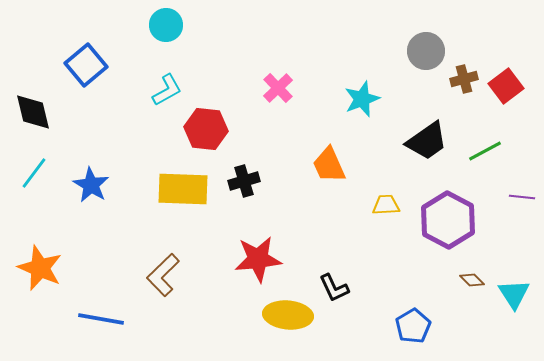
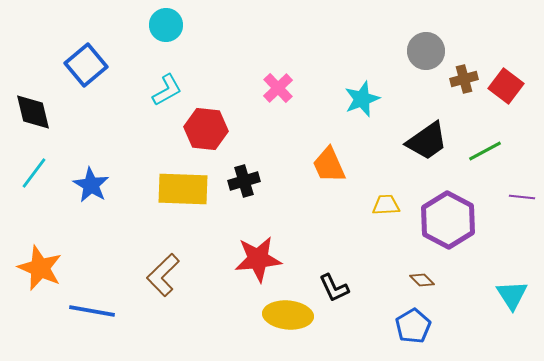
red square: rotated 16 degrees counterclockwise
brown diamond: moved 50 px left
cyan triangle: moved 2 px left, 1 px down
blue line: moved 9 px left, 8 px up
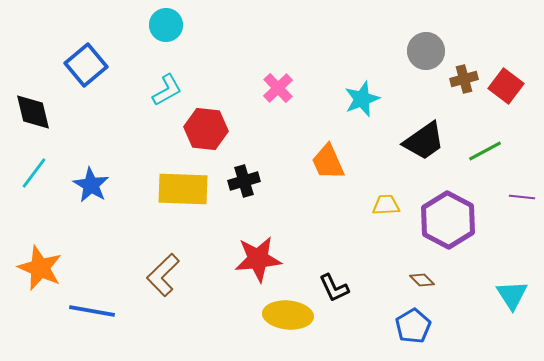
black trapezoid: moved 3 px left
orange trapezoid: moved 1 px left, 3 px up
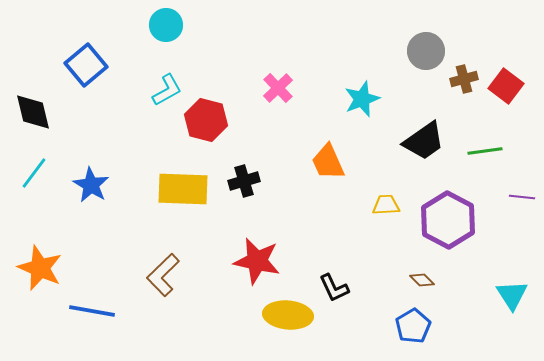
red hexagon: moved 9 px up; rotated 9 degrees clockwise
green line: rotated 20 degrees clockwise
red star: moved 1 px left, 2 px down; rotated 18 degrees clockwise
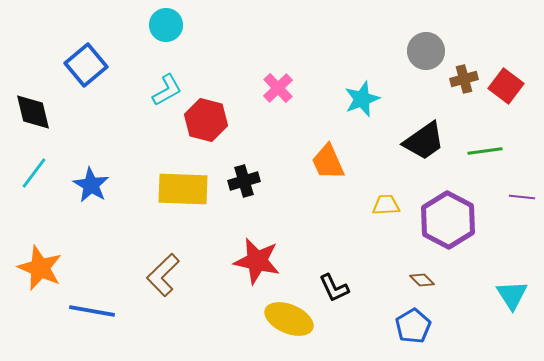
yellow ellipse: moved 1 px right, 4 px down; rotated 18 degrees clockwise
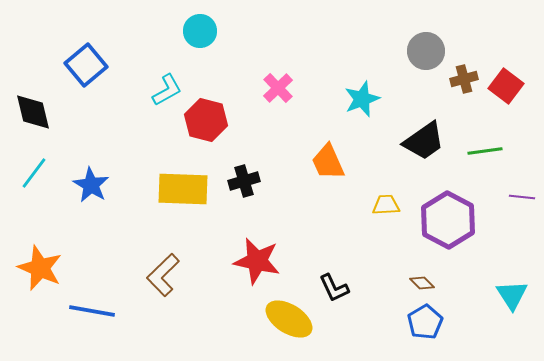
cyan circle: moved 34 px right, 6 px down
brown diamond: moved 3 px down
yellow ellipse: rotated 9 degrees clockwise
blue pentagon: moved 12 px right, 4 px up
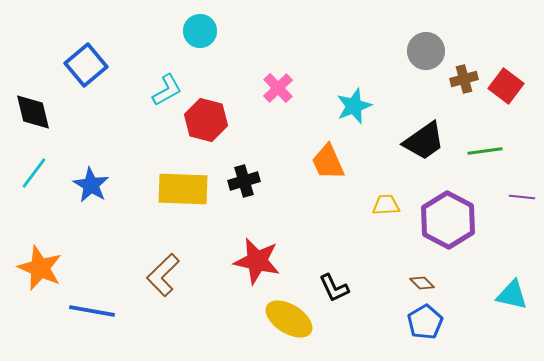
cyan star: moved 8 px left, 7 px down
cyan triangle: rotated 44 degrees counterclockwise
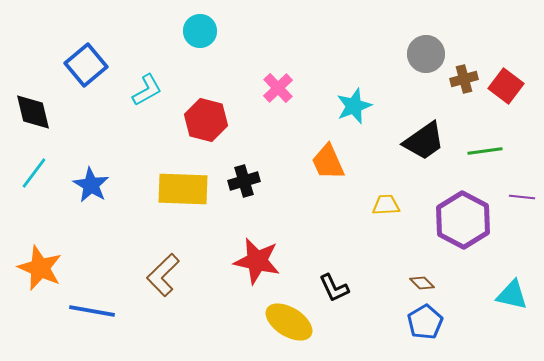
gray circle: moved 3 px down
cyan L-shape: moved 20 px left
purple hexagon: moved 15 px right
yellow ellipse: moved 3 px down
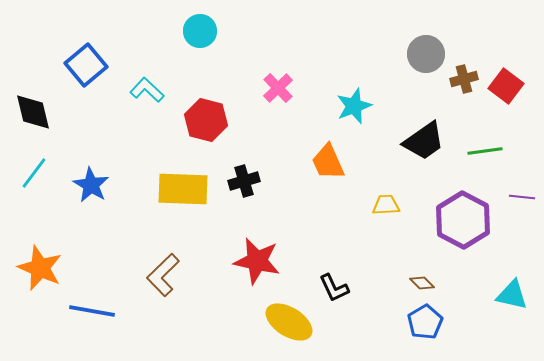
cyan L-shape: rotated 108 degrees counterclockwise
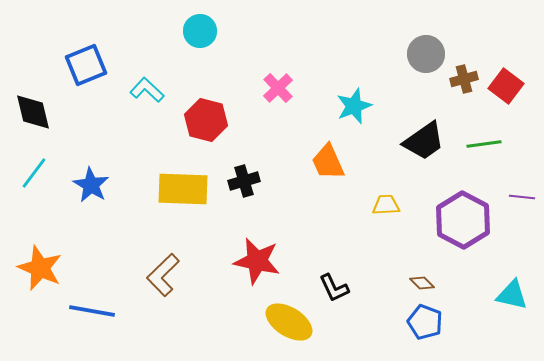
blue square: rotated 18 degrees clockwise
green line: moved 1 px left, 7 px up
blue pentagon: rotated 20 degrees counterclockwise
